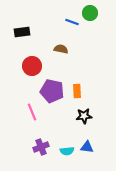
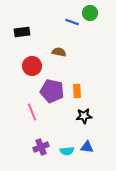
brown semicircle: moved 2 px left, 3 px down
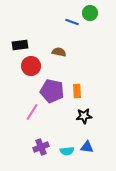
black rectangle: moved 2 px left, 13 px down
red circle: moved 1 px left
pink line: rotated 54 degrees clockwise
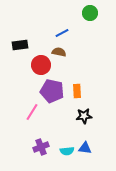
blue line: moved 10 px left, 11 px down; rotated 48 degrees counterclockwise
red circle: moved 10 px right, 1 px up
blue triangle: moved 2 px left, 1 px down
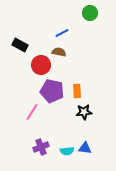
black rectangle: rotated 35 degrees clockwise
black star: moved 4 px up
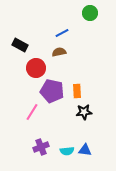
brown semicircle: rotated 24 degrees counterclockwise
red circle: moved 5 px left, 3 px down
blue triangle: moved 2 px down
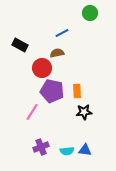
brown semicircle: moved 2 px left, 1 px down
red circle: moved 6 px right
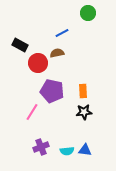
green circle: moved 2 px left
red circle: moved 4 px left, 5 px up
orange rectangle: moved 6 px right
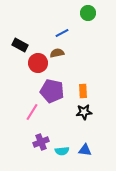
purple cross: moved 5 px up
cyan semicircle: moved 5 px left
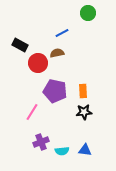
purple pentagon: moved 3 px right
